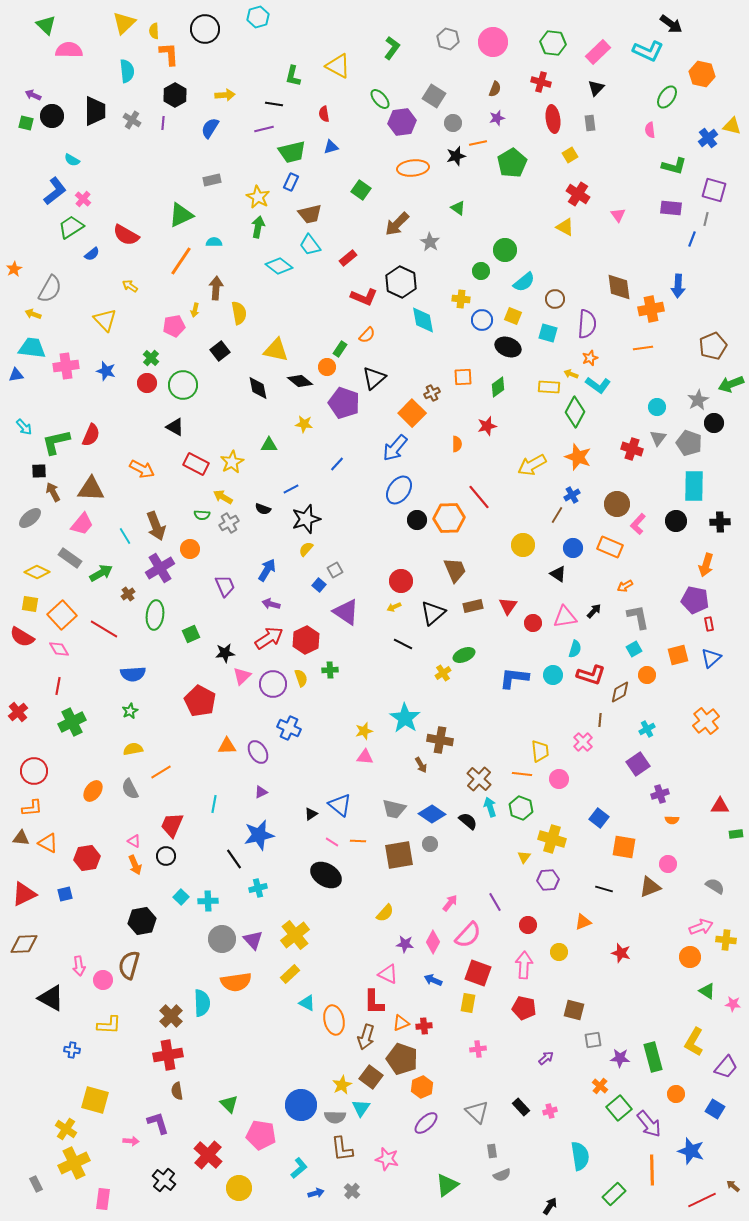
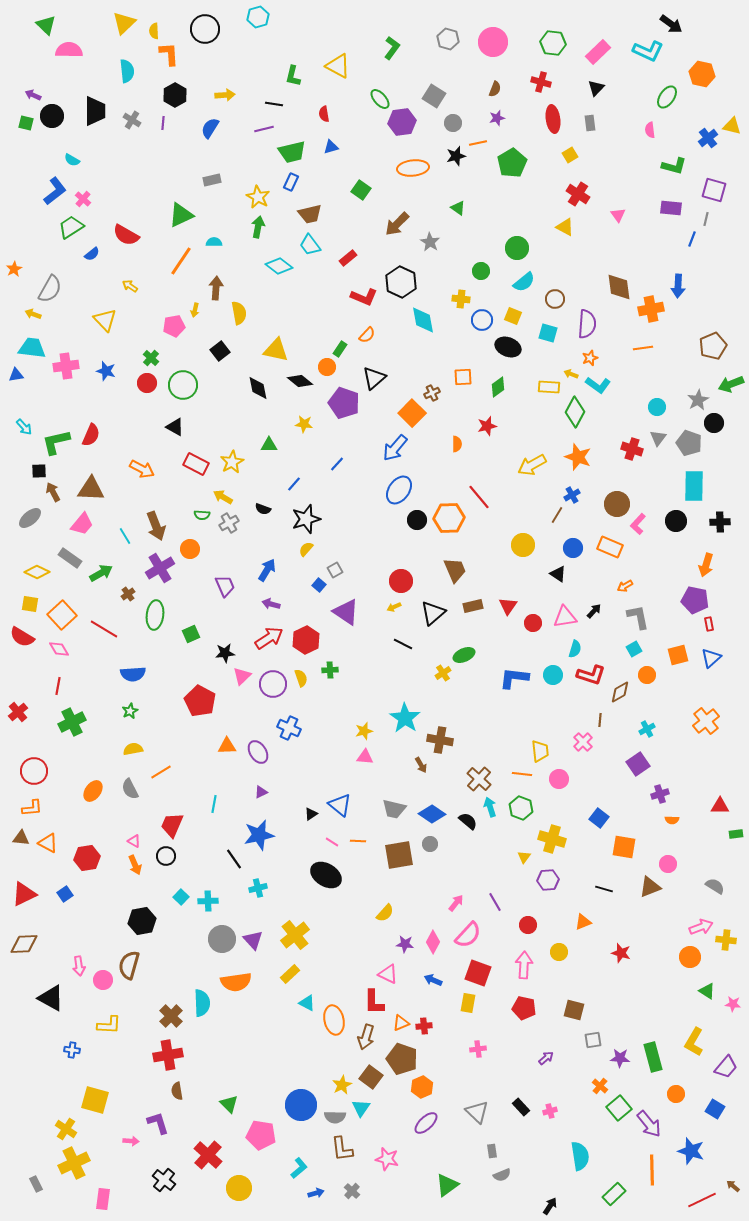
green circle at (505, 250): moved 12 px right, 2 px up
blue line at (291, 489): moved 3 px right, 5 px up; rotated 21 degrees counterclockwise
blue square at (65, 894): rotated 21 degrees counterclockwise
pink arrow at (450, 903): moved 6 px right
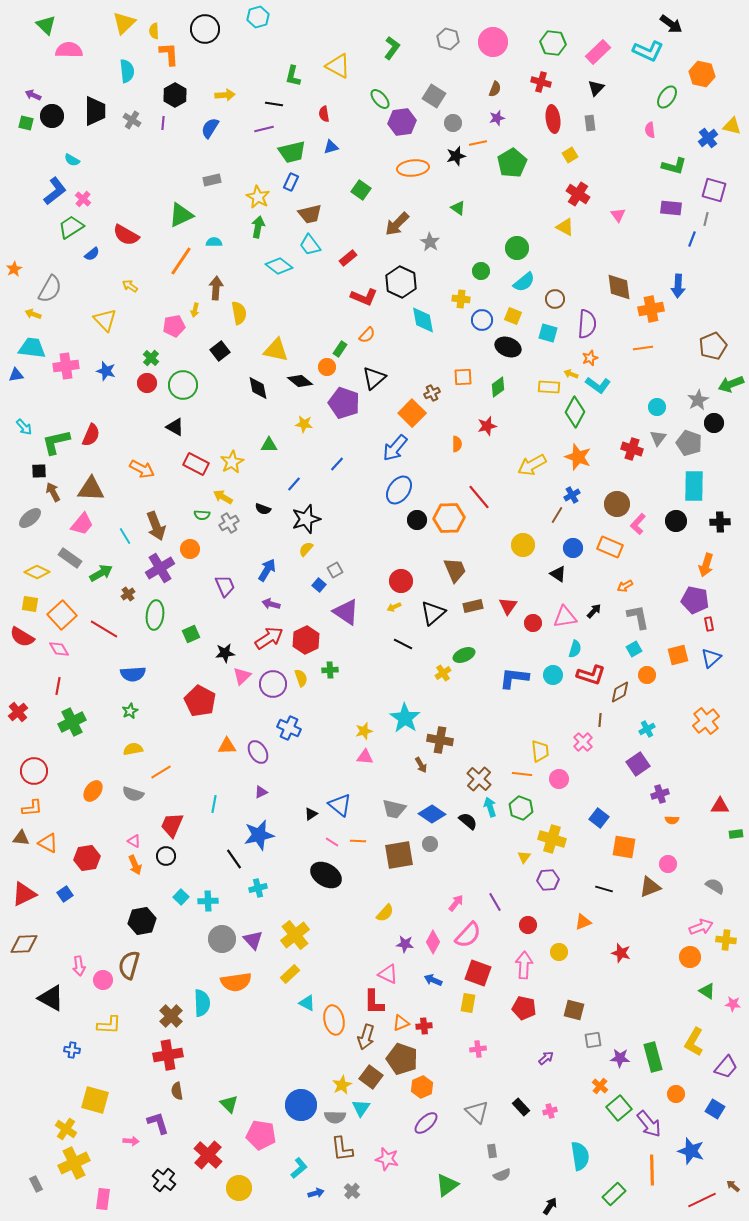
gray semicircle at (130, 789): moved 3 px right, 5 px down; rotated 45 degrees counterclockwise
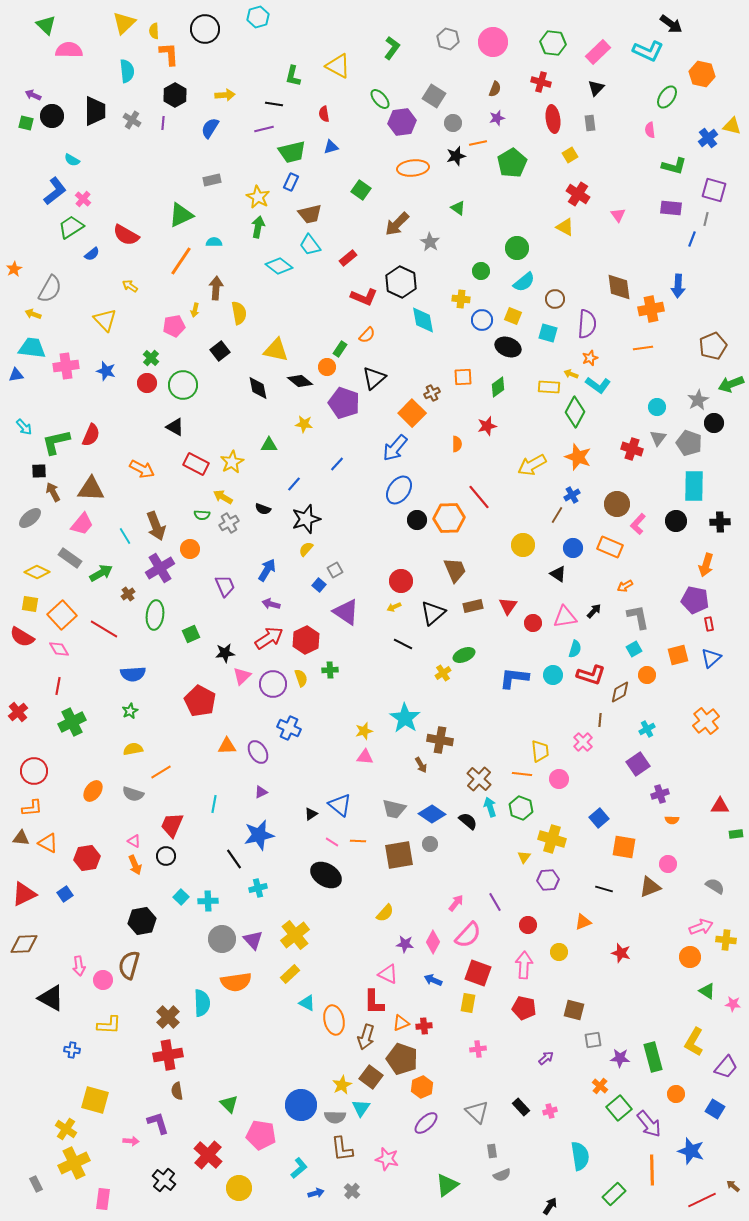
blue square at (599, 818): rotated 12 degrees clockwise
brown cross at (171, 1016): moved 3 px left, 1 px down
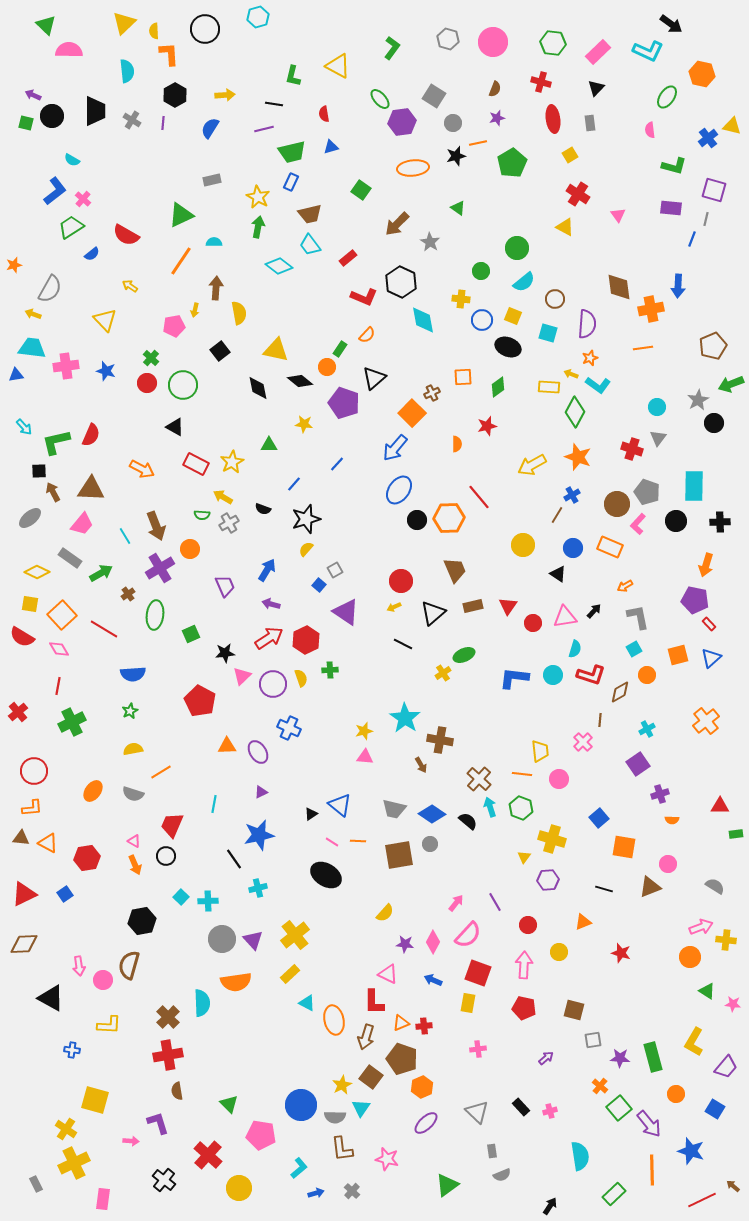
orange star at (14, 269): moved 4 px up; rotated 14 degrees clockwise
gray pentagon at (689, 443): moved 42 px left, 49 px down
red rectangle at (709, 624): rotated 32 degrees counterclockwise
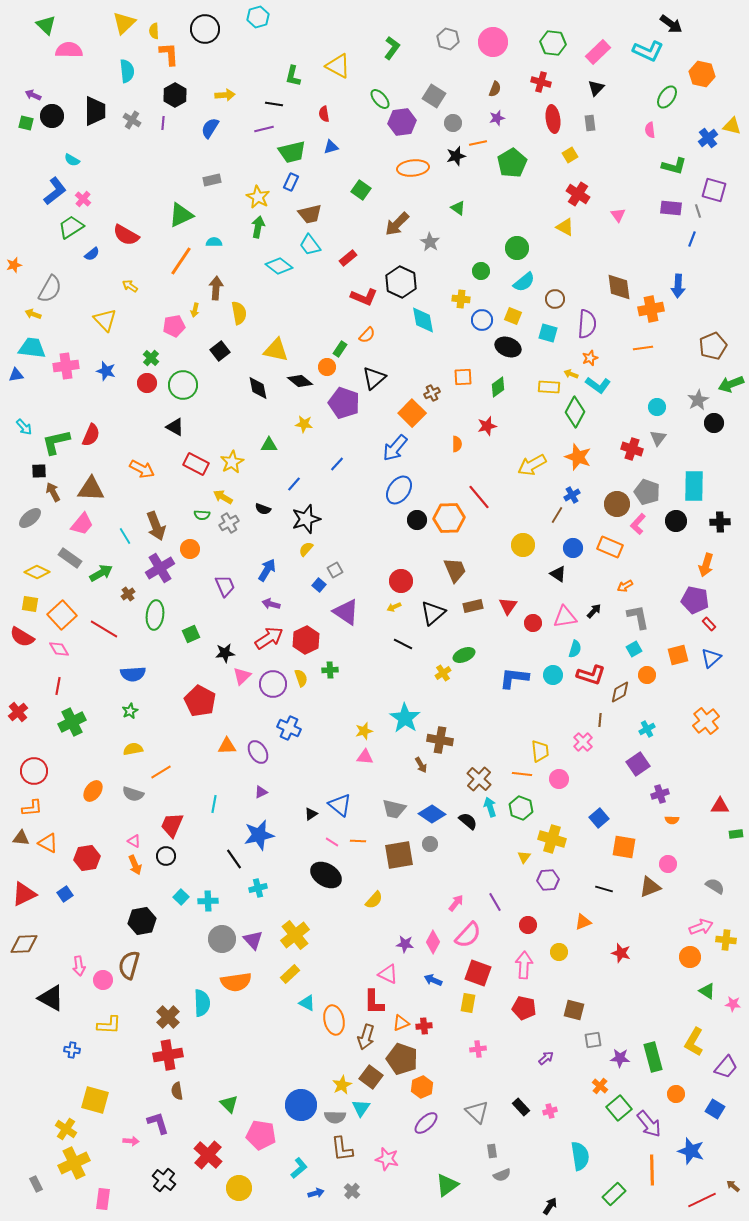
gray line at (706, 219): moved 8 px left, 8 px up; rotated 32 degrees counterclockwise
yellow semicircle at (385, 913): moved 11 px left, 13 px up
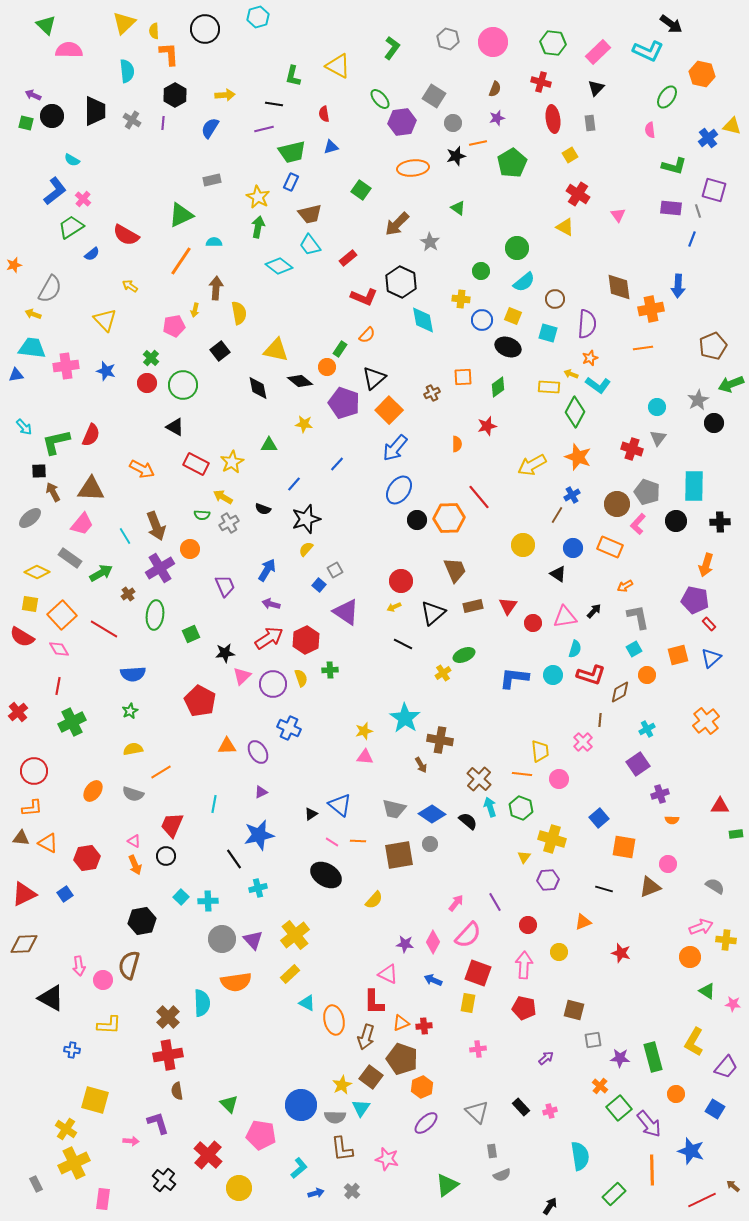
orange square at (412, 413): moved 23 px left, 3 px up
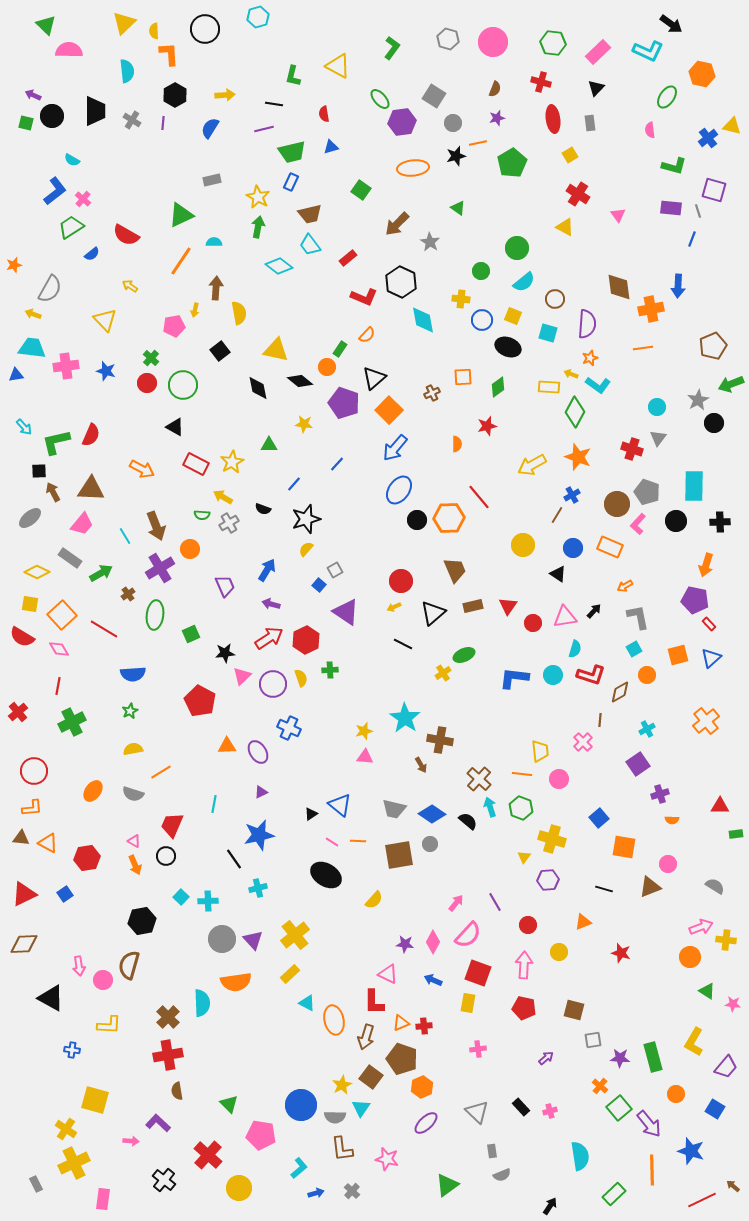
purple L-shape at (158, 1123): rotated 30 degrees counterclockwise
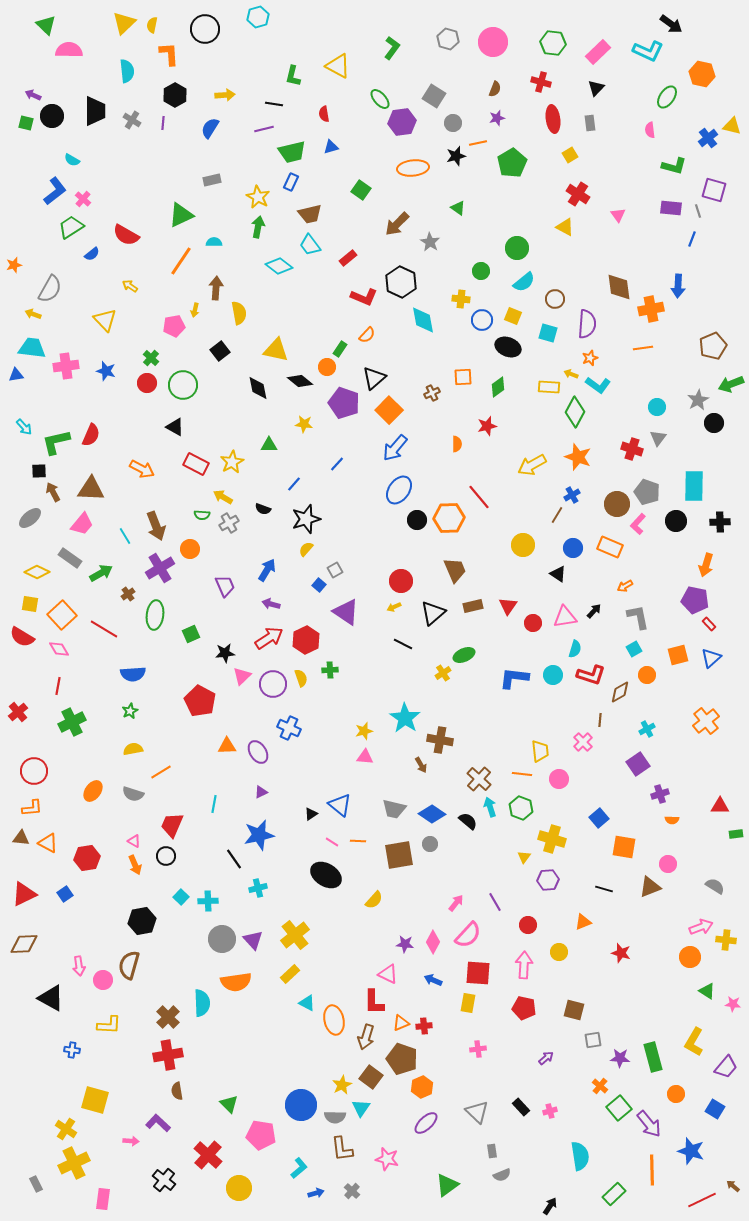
yellow semicircle at (154, 31): moved 2 px left, 6 px up; rotated 14 degrees clockwise
red square at (478, 973): rotated 16 degrees counterclockwise
